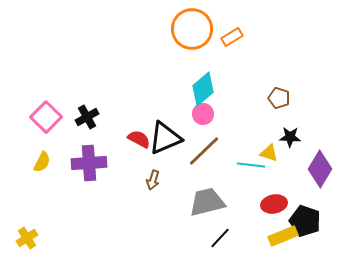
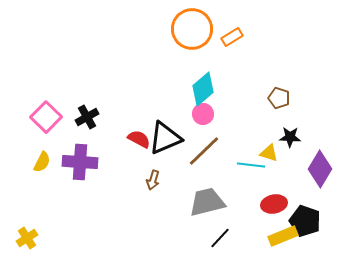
purple cross: moved 9 px left, 1 px up; rotated 8 degrees clockwise
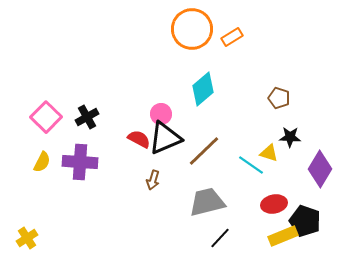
pink circle: moved 42 px left
cyan line: rotated 28 degrees clockwise
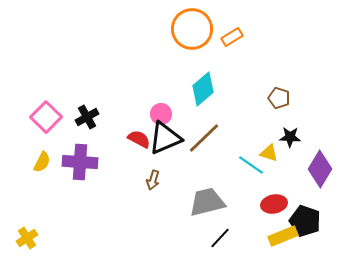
brown line: moved 13 px up
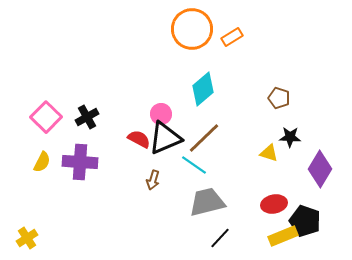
cyan line: moved 57 px left
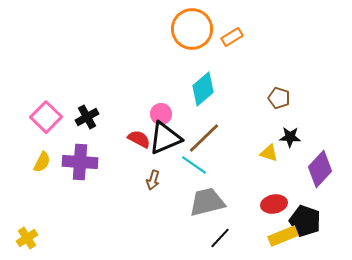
purple diamond: rotated 12 degrees clockwise
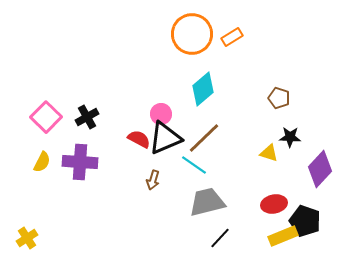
orange circle: moved 5 px down
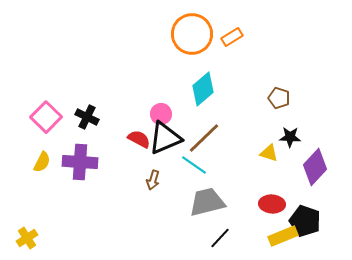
black cross: rotated 35 degrees counterclockwise
purple diamond: moved 5 px left, 2 px up
red ellipse: moved 2 px left; rotated 15 degrees clockwise
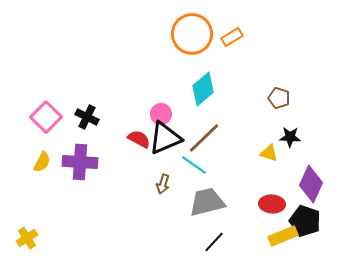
purple diamond: moved 4 px left, 17 px down; rotated 18 degrees counterclockwise
brown arrow: moved 10 px right, 4 px down
black line: moved 6 px left, 4 px down
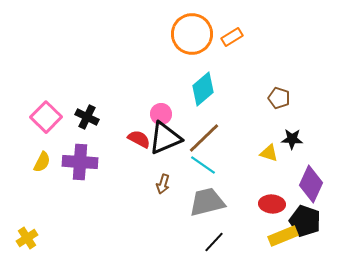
black star: moved 2 px right, 2 px down
cyan line: moved 9 px right
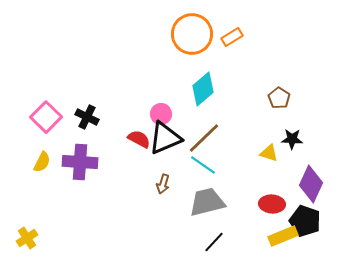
brown pentagon: rotated 15 degrees clockwise
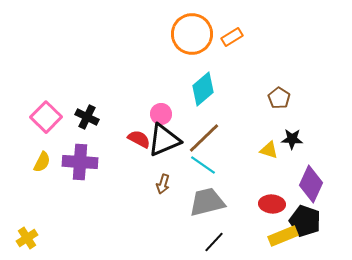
black triangle: moved 1 px left, 2 px down
yellow triangle: moved 3 px up
